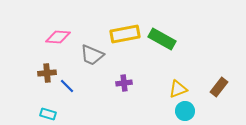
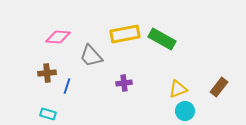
gray trapezoid: moved 1 px left, 1 px down; rotated 25 degrees clockwise
blue line: rotated 63 degrees clockwise
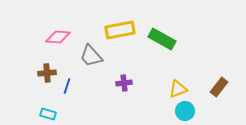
yellow rectangle: moved 5 px left, 4 px up
